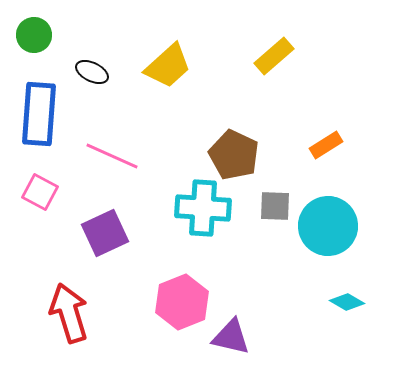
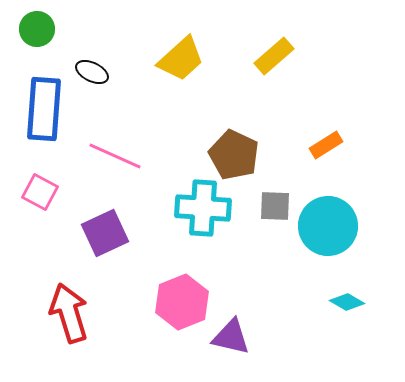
green circle: moved 3 px right, 6 px up
yellow trapezoid: moved 13 px right, 7 px up
blue rectangle: moved 5 px right, 5 px up
pink line: moved 3 px right
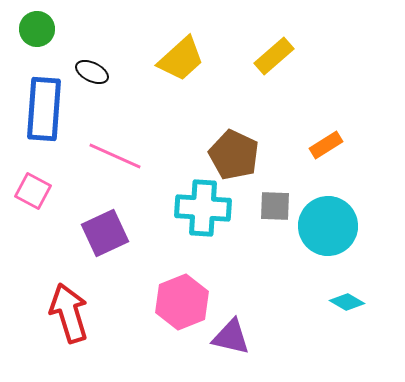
pink square: moved 7 px left, 1 px up
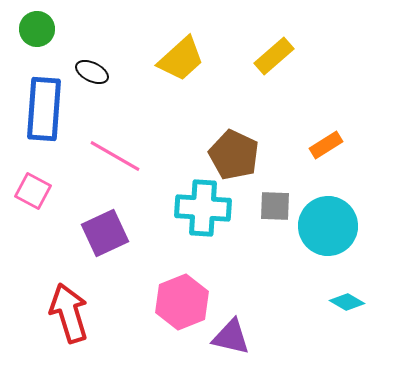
pink line: rotated 6 degrees clockwise
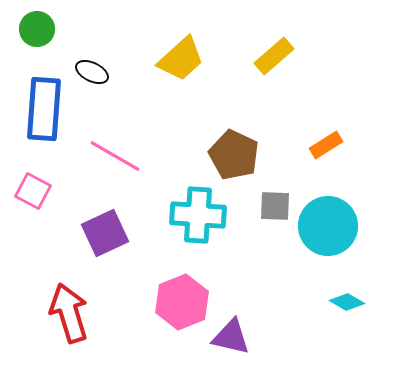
cyan cross: moved 5 px left, 7 px down
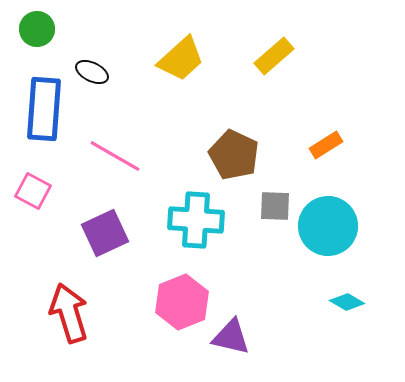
cyan cross: moved 2 px left, 5 px down
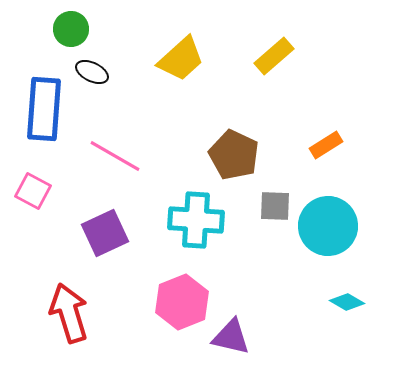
green circle: moved 34 px right
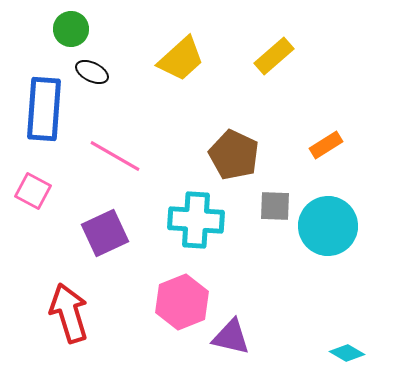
cyan diamond: moved 51 px down
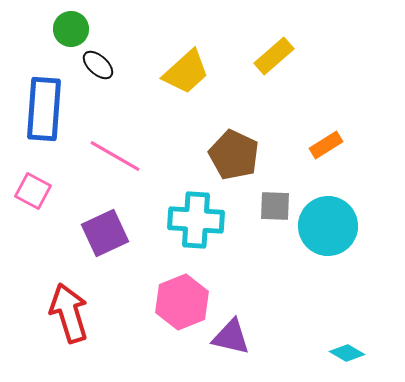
yellow trapezoid: moved 5 px right, 13 px down
black ellipse: moved 6 px right, 7 px up; rotated 16 degrees clockwise
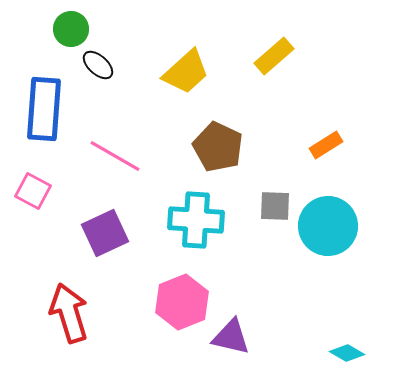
brown pentagon: moved 16 px left, 8 px up
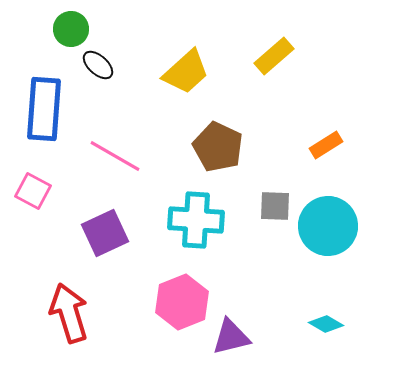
purple triangle: rotated 27 degrees counterclockwise
cyan diamond: moved 21 px left, 29 px up
